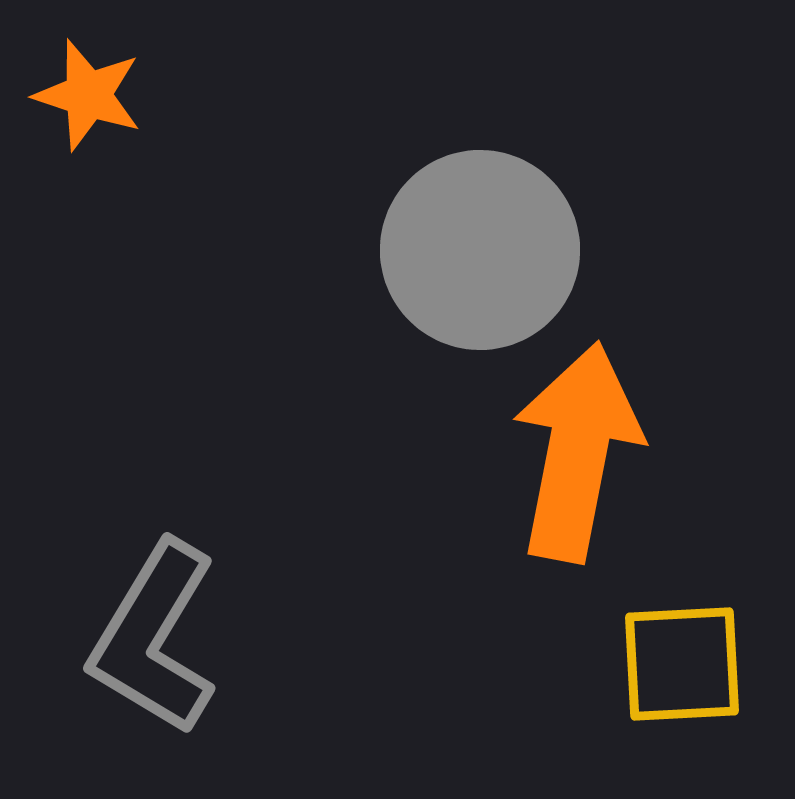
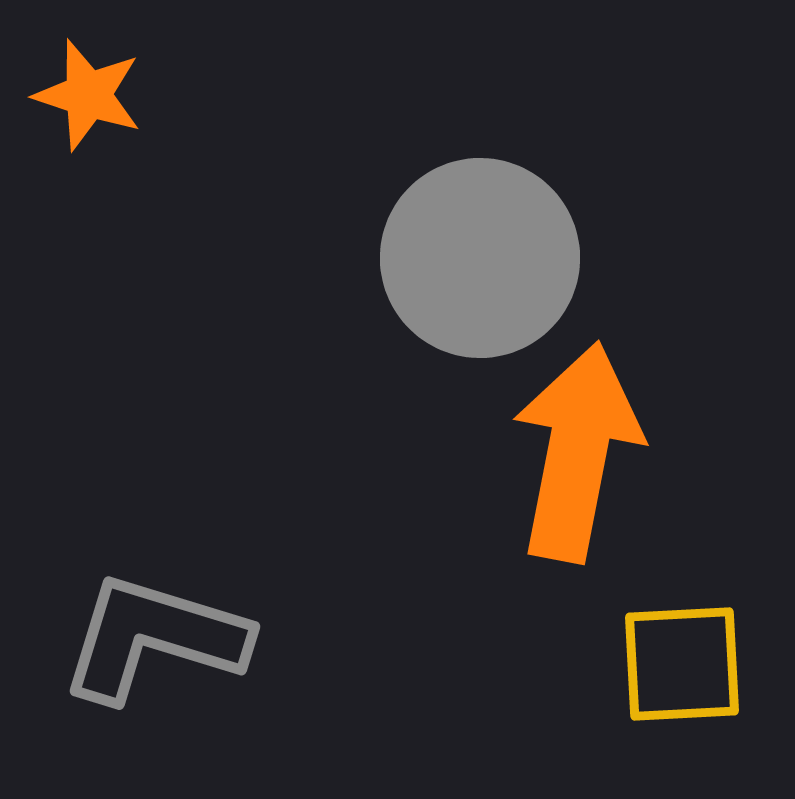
gray circle: moved 8 px down
gray L-shape: rotated 76 degrees clockwise
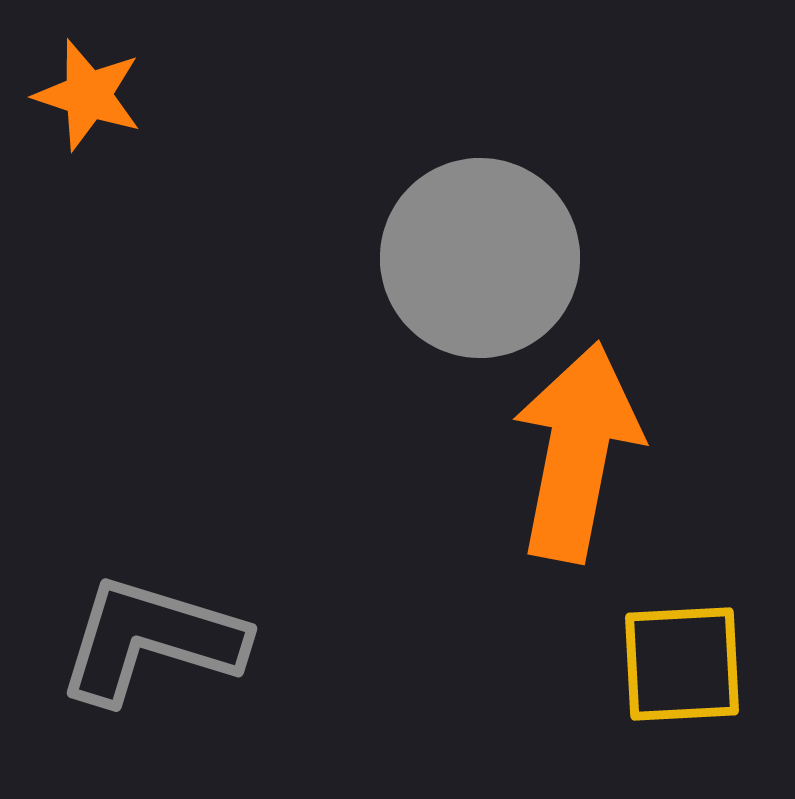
gray L-shape: moved 3 px left, 2 px down
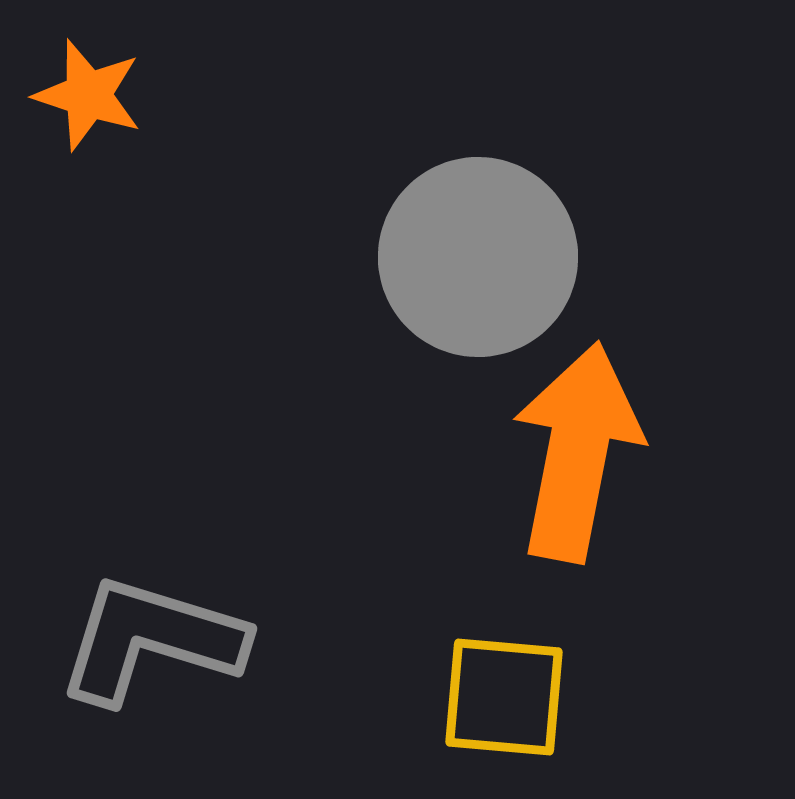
gray circle: moved 2 px left, 1 px up
yellow square: moved 178 px left, 33 px down; rotated 8 degrees clockwise
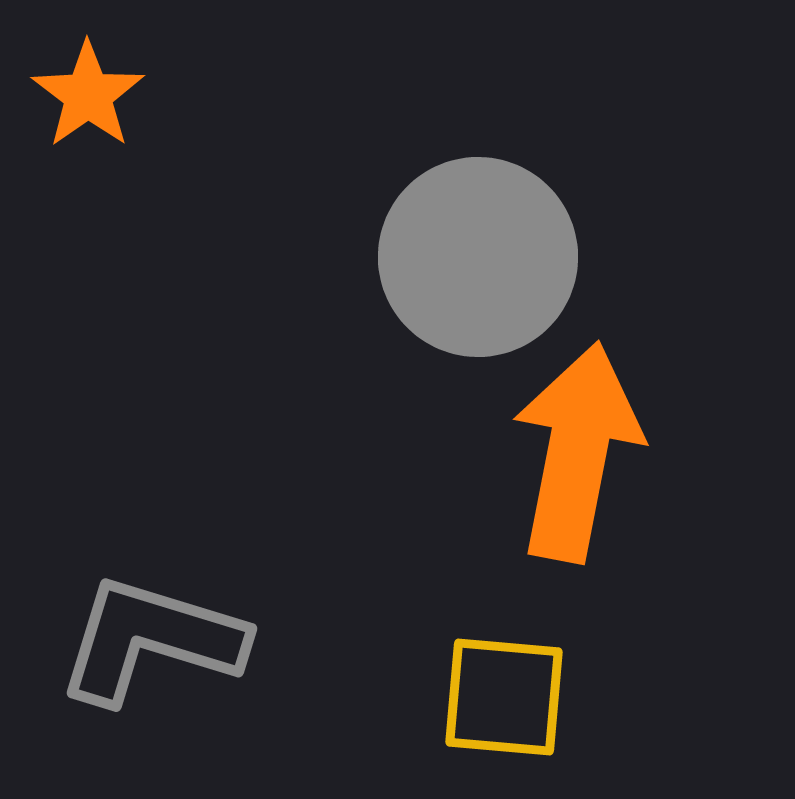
orange star: rotated 19 degrees clockwise
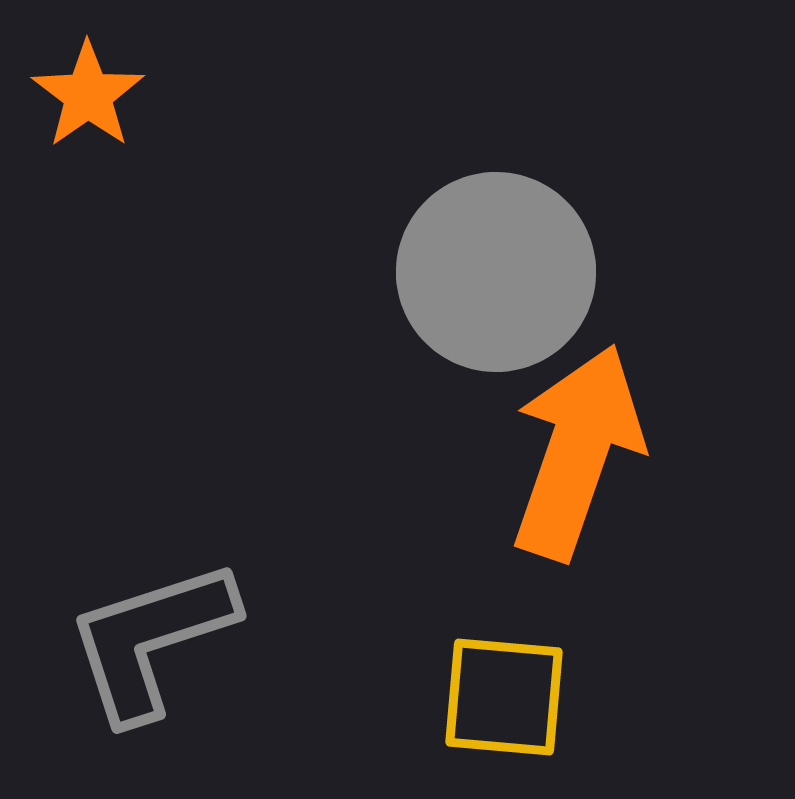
gray circle: moved 18 px right, 15 px down
orange arrow: rotated 8 degrees clockwise
gray L-shape: rotated 35 degrees counterclockwise
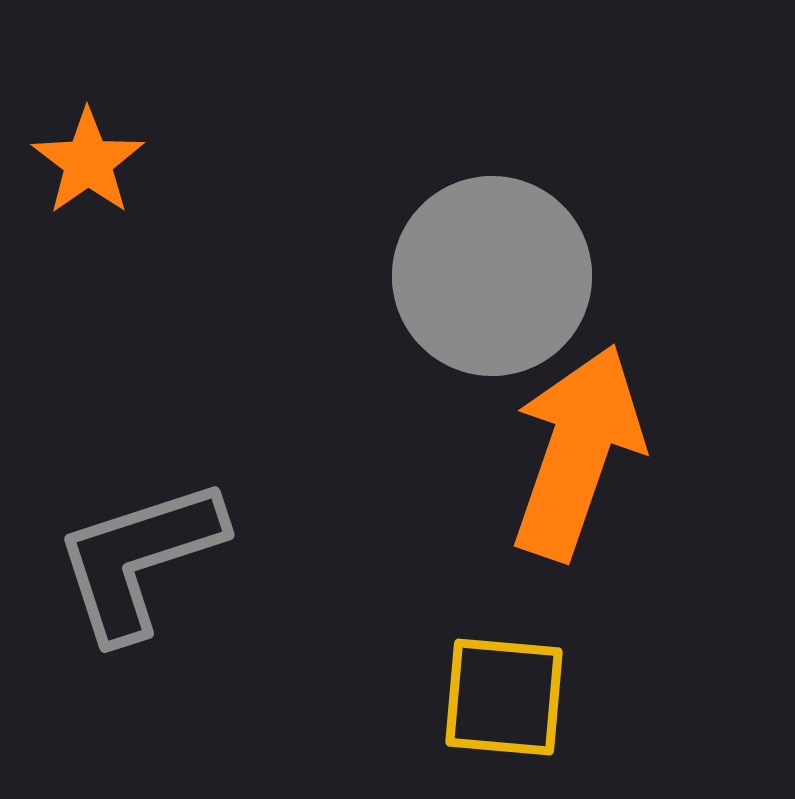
orange star: moved 67 px down
gray circle: moved 4 px left, 4 px down
gray L-shape: moved 12 px left, 81 px up
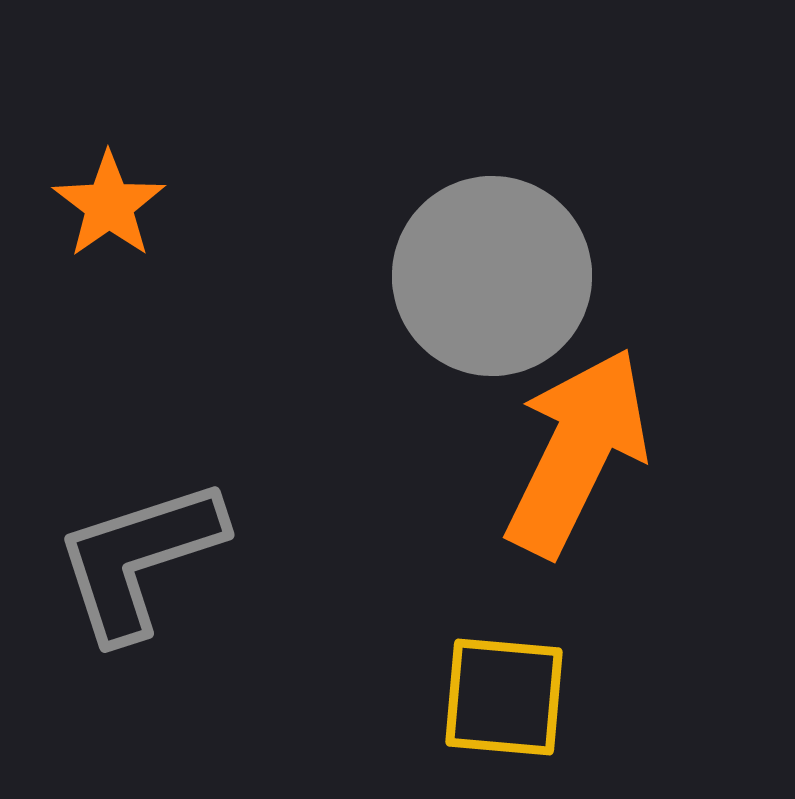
orange star: moved 21 px right, 43 px down
orange arrow: rotated 7 degrees clockwise
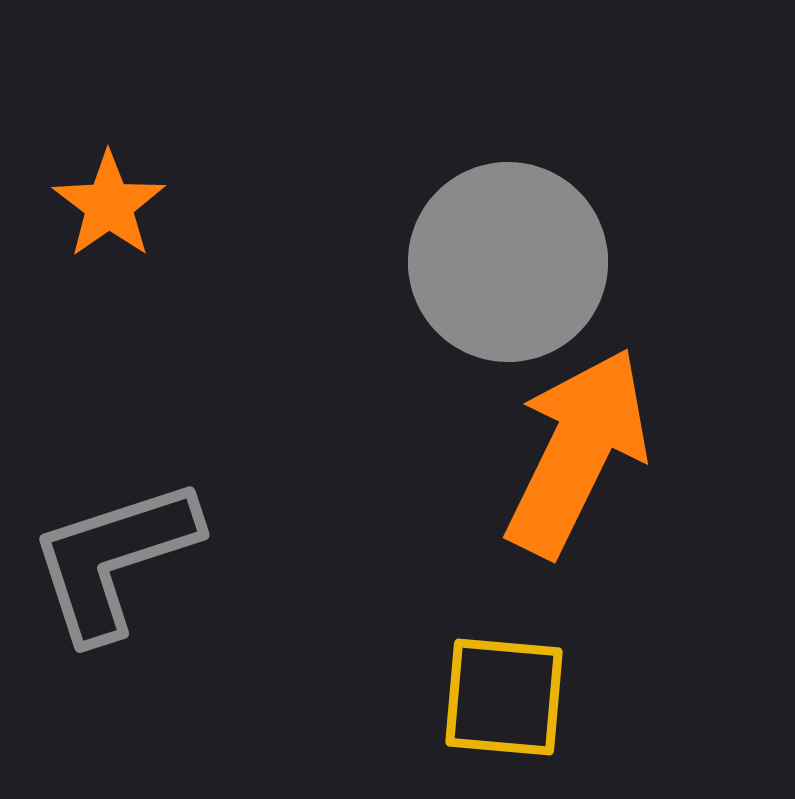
gray circle: moved 16 px right, 14 px up
gray L-shape: moved 25 px left
